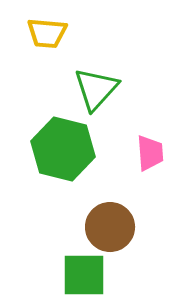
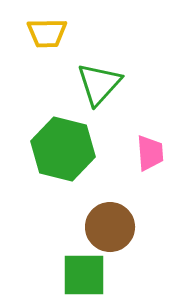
yellow trapezoid: rotated 6 degrees counterclockwise
green triangle: moved 3 px right, 5 px up
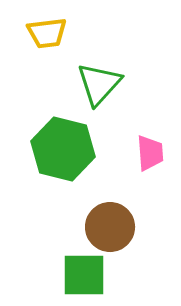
yellow trapezoid: rotated 6 degrees counterclockwise
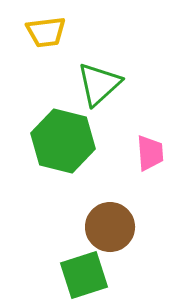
yellow trapezoid: moved 1 px left, 1 px up
green triangle: rotated 6 degrees clockwise
green hexagon: moved 8 px up
green square: rotated 18 degrees counterclockwise
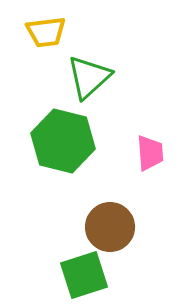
green triangle: moved 10 px left, 7 px up
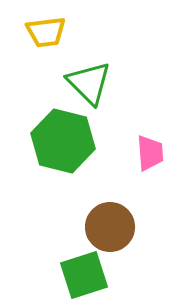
green triangle: moved 6 px down; rotated 33 degrees counterclockwise
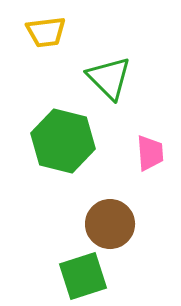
green triangle: moved 20 px right, 5 px up
brown circle: moved 3 px up
green square: moved 1 px left, 1 px down
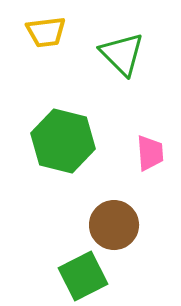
green triangle: moved 13 px right, 24 px up
brown circle: moved 4 px right, 1 px down
green square: rotated 9 degrees counterclockwise
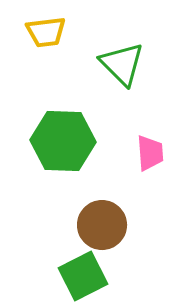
green triangle: moved 10 px down
green hexagon: rotated 12 degrees counterclockwise
brown circle: moved 12 px left
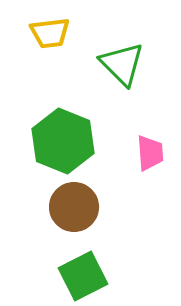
yellow trapezoid: moved 4 px right, 1 px down
green hexagon: rotated 20 degrees clockwise
brown circle: moved 28 px left, 18 px up
